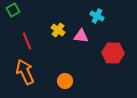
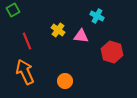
red hexagon: moved 1 px left, 1 px up; rotated 15 degrees clockwise
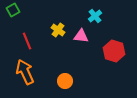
cyan cross: moved 2 px left; rotated 24 degrees clockwise
red hexagon: moved 2 px right, 1 px up
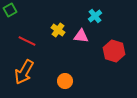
green square: moved 3 px left
red line: rotated 42 degrees counterclockwise
orange arrow: moved 1 px left; rotated 125 degrees counterclockwise
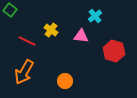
green square: rotated 24 degrees counterclockwise
yellow cross: moved 7 px left
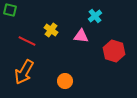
green square: rotated 24 degrees counterclockwise
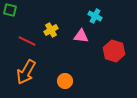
cyan cross: rotated 24 degrees counterclockwise
yellow cross: rotated 24 degrees clockwise
orange arrow: moved 2 px right
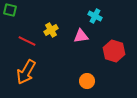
pink triangle: rotated 14 degrees counterclockwise
orange circle: moved 22 px right
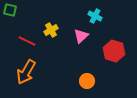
pink triangle: rotated 35 degrees counterclockwise
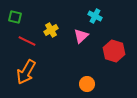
green square: moved 5 px right, 7 px down
orange circle: moved 3 px down
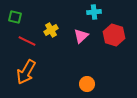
cyan cross: moved 1 px left, 4 px up; rotated 32 degrees counterclockwise
red hexagon: moved 16 px up
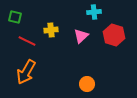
yellow cross: rotated 24 degrees clockwise
